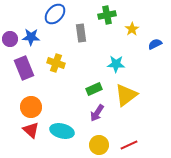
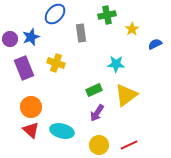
blue star: rotated 24 degrees counterclockwise
green rectangle: moved 1 px down
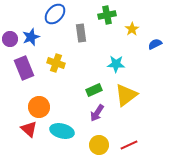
orange circle: moved 8 px right
red triangle: moved 2 px left, 1 px up
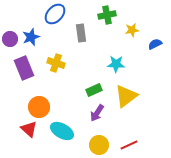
yellow star: moved 1 px down; rotated 24 degrees clockwise
yellow triangle: moved 1 px down
cyan ellipse: rotated 15 degrees clockwise
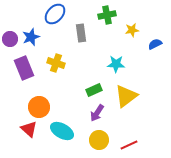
yellow circle: moved 5 px up
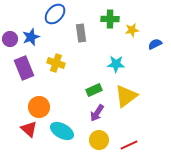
green cross: moved 3 px right, 4 px down; rotated 12 degrees clockwise
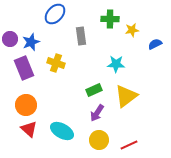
gray rectangle: moved 3 px down
blue star: moved 5 px down
orange circle: moved 13 px left, 2 px up
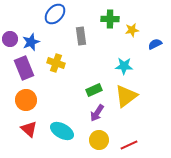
cyan star: moved 8 px right, 2 px down
orange circle: moved 5 px up
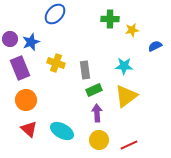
gray rectangle: moved 4 px right, 34 px down
blue semicircle: moved 2 px down
purple rectangle: moved 4 px left
purple arrow: rotated 144 degrees clockwise
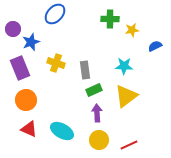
purple circle: moved 3 px right, 10 px up
red triangle: rotated 18 degrees counterclockwise
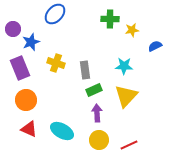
yellow triangle: rotated 10 degrees counterclockwise
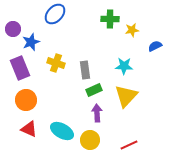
yellow circle: moved 9 px left
